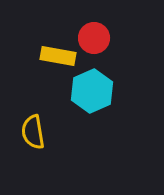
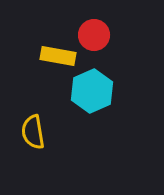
red circle: moved 3 px up
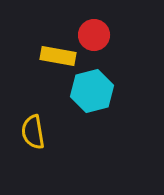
cyan hexagon: rotated 9 degrees clockwise
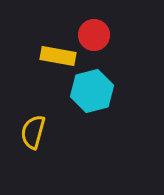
yellow semicircle: rotated 24 degrees clockwise
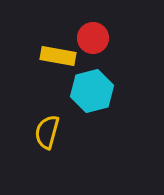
red circle: moved 1 px left, 3 px down
yellow semicircle: moved 14 px right
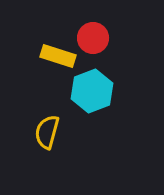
yellow rectangle: rotated 8 degrees clockwise
cyan hexagon: rotated 6 degrees counterclockwise
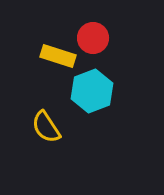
yellow semicircle: moved 1 px left, 5 px up; rotated 48 degrees counterclockwise
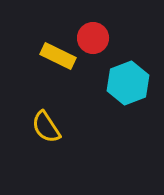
yellow rectangle: rotated 8 degrees clockwise
cyan hexagon: moved 36 px right, 8 px up
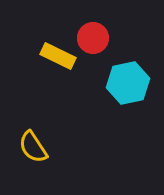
cyan hexagon: rotated 9 degrees clockwise
yellow semicircle: moved 13 px left, 20 px down
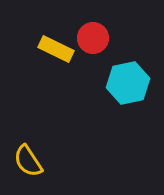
yellow rectangle: moved 2 px left, 7 px up
yellow semicircle: moved 5 px left, 14 px down
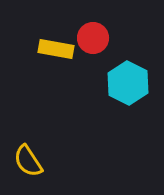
yellow rectangle: rotated 16 degrees counterclockwise
cyan hexagon: rotated 21 degrees counterclockwise
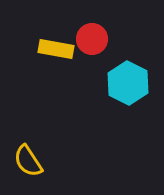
red circle: moved 1 px left, 1 px down
